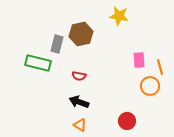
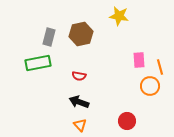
gray rectangle: moved 8 px left, 7 px up
green rectangle: rotated 25 degrees counterclockwise
orange triangle: rotated 16 degrees clockwise
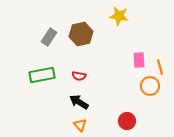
gray rectangle: rotated 18 degrees clockwise
green rectangle: moved 4 px right, 12 px down
black arrow: rotated 12 degrees clockwise
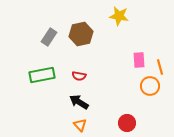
red circle: moved 2 px down
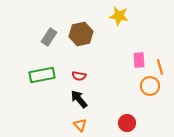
black arrow: moved 3 px up; rotated 18 degrees clockwise
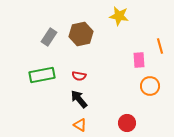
orange line: moved 21 px up
orange triangle: rotated 16 degrees counterclockwise
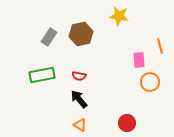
orange circle: moved 4 px up
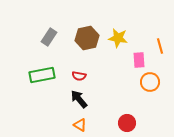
yellow star: moved 1 px left, 22 px down
brown hexagon: moved 6 px right, 4 px down
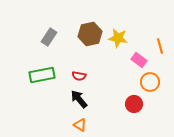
brown hexagon: moved 3 px right, 4 px up
pink rectangle: rotated 49 degrees counterclockwise
red circle: moved 7 px right, 19 px up
